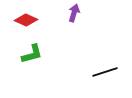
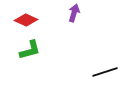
green L-shape: moved 2 px left, 4 px up
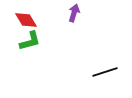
red diamond: rotated 35 degrees clockwise
green L-shape: moved 9 px up
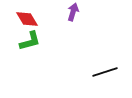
purple arrow: moved 1 px left, 1 px up
red diamond: moved 1 px right, 1 px up
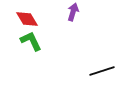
green L-shape: moved 1 px right; rotated 100 degrees counterclockwise
black line: moved 3 px left, 1 px up
